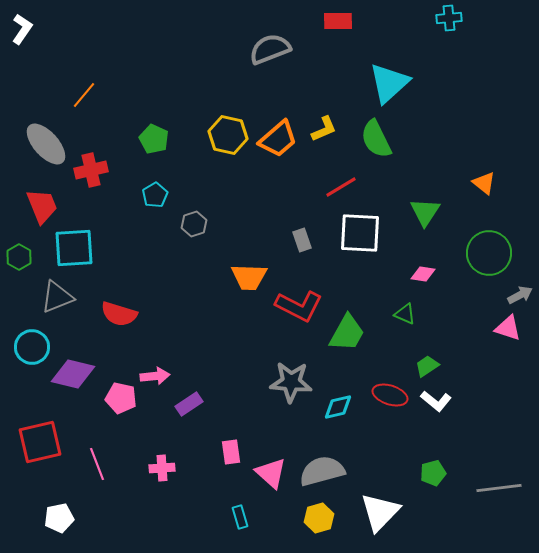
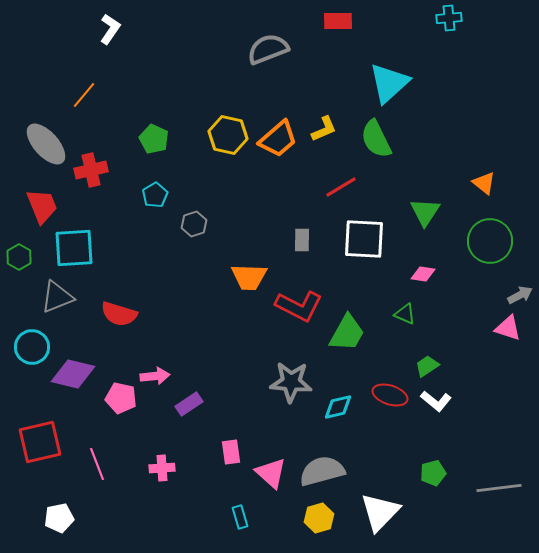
white L-shape at (22, 29): moved 88 px right
gray semicircle at (270, 49): moved 2 px left
white square at (360, 233): moved 4 px right, 6 px down
gray rectangle at (302, 240): rotated 20 degrees clockwise
green circle at (489, 253): moved 1 px right, 12 px up
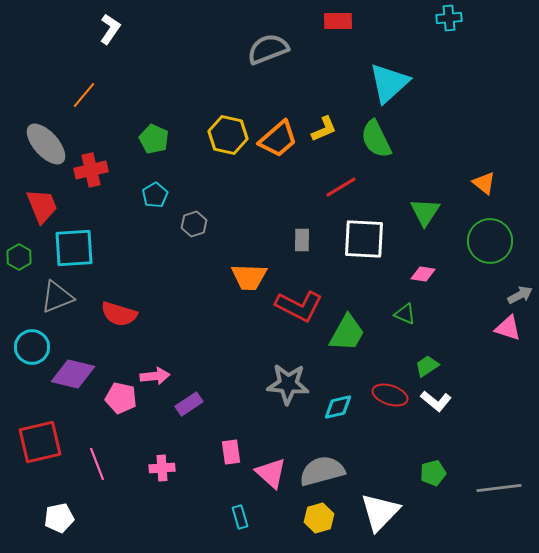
gray star at (291, 382): moved 3 px left, 2 px down
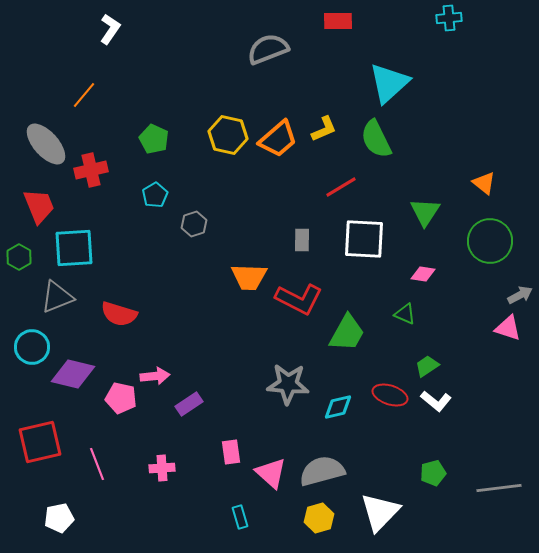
red trapezoid at (42, 206): moved 3 px left
red L-shape at (299, 306): moved 7 px up
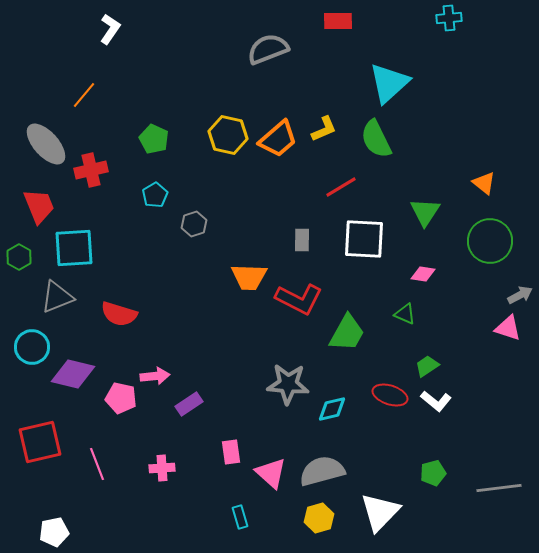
cyan diamond at (338, 407): moved 6 px left, 2 px down
white pentagon at (59, 518): moved 5 px left, 14 px down
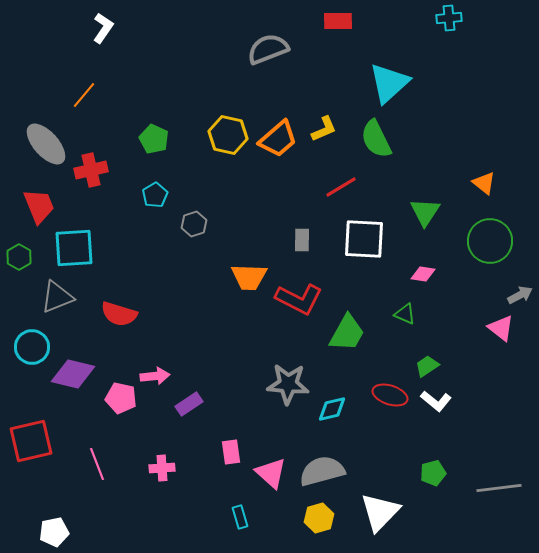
white L-shape at (110, 29): moved 7 px left, 1 px up
pink triangle at (508, 328): moved 7 px left; rotated 20 degrees clockwise
red square at (40, 442): moved 9 px left, 1 px up
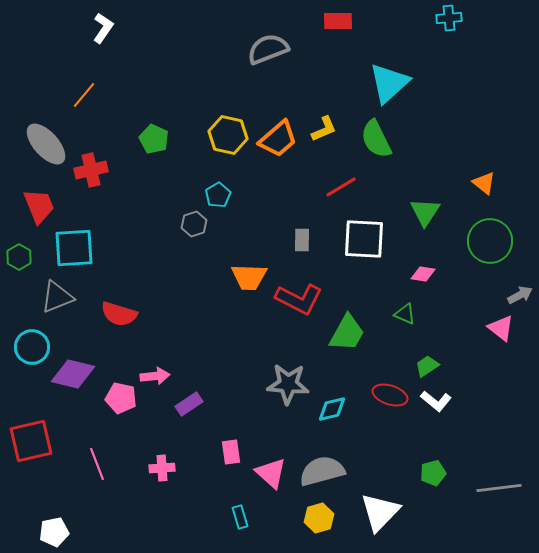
cyan pentagon at (155, 195): moved 63 px right
